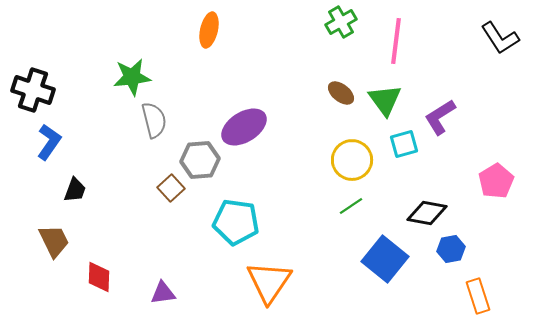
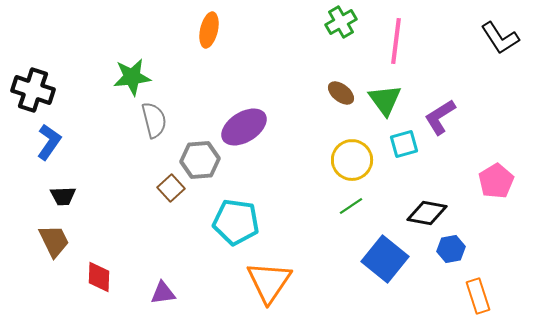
black trapezoid: moved 12 px left, 6 px down; rotated 68 degrees clockwise
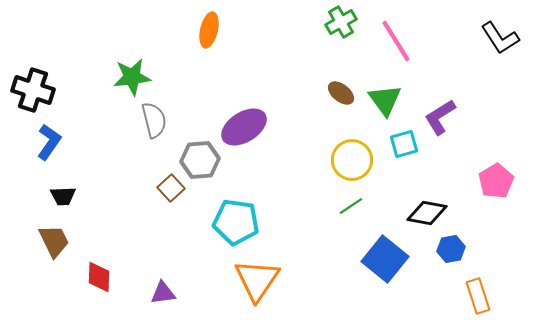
pink line: rotated 39 degrees counterclockwise
orange triangle: moved 12 px left, 2 px up
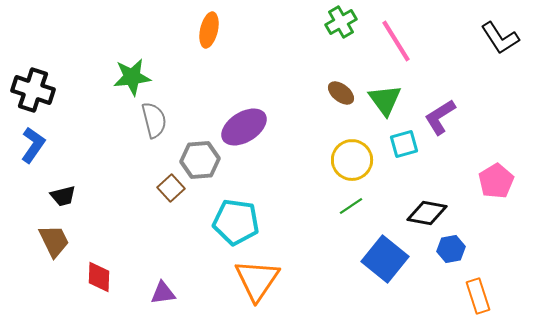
blue L-shape: moved 16 px left, 3 px down
black trapezoid: rotated 12 degrees counterclockwise
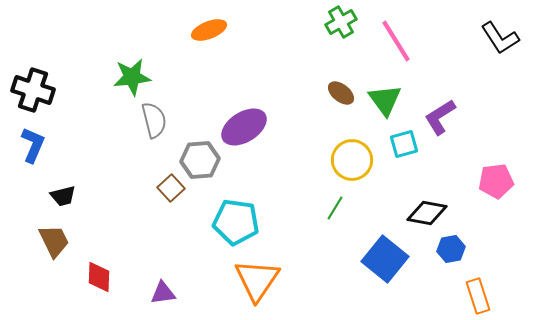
orange ellipse: rotated 56 degrees clockwise
blue L-shape: rotated 12 degrees counterclockwise
pink pentagon: rotated 24 degrees clockwise
green line: moved 16 px left, 2 px down; rotated 25 degrees counterclockwise
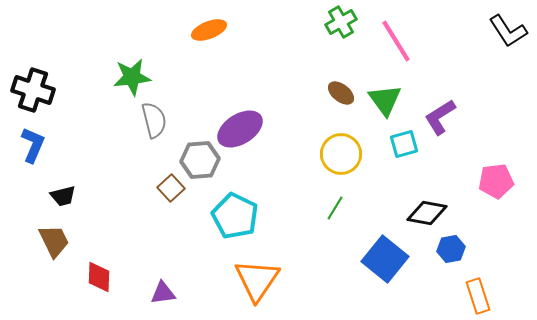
black L-shape: moved 8 px right, 7 px up
purple ellipse: moved 4 px left, 2 px down
yellow circle: moved 11 px left, 6 px up
cyan pentagon: moved 1 px left, 6 px up; rotated 18 degrees clockwise
